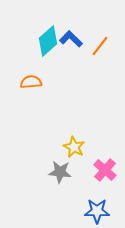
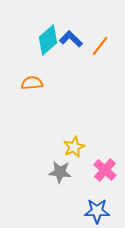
cyan diamond: moved 1 px up
orange semicircle: moved 1 px right, 1 px down
yellow star: rotated 20 degrees clockwise
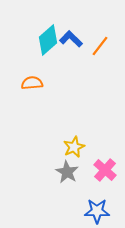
gray star: moved 7 px right; rotated 25 degrees clockwise
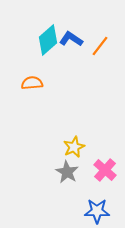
blue L-shape: rotated 10 degrees counterclockwise
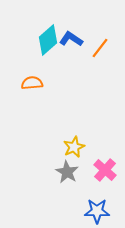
orange line: moved 2 px down
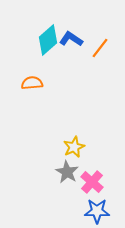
pink cross: moved 13 px left, 12 px down
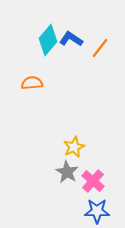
cyan diamond: rotated 8 degrees counterclockwise
pink cross: moved 1 px right, 1 px up
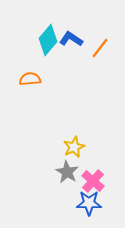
orange semicircle: moved 2 px left, 4 px up
blue star: moved 8 px left, 8 px up
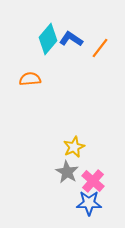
cyan diamond: moved 1 px up
